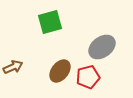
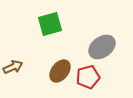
green square: moved 2 px down
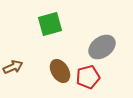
brown ellipse: rotated 70 degrees counterclockwise
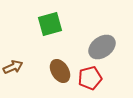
red pentagon: moved 2 px right, 1 px down
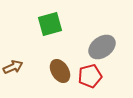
red pentagon: moved 2 px up
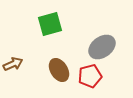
brown arrow: moved 3 px up
brown ellipse: moved 1 px left, 1 px up
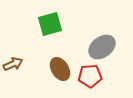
brown ellipse: moved 1 px right, 1 px up
red pentagon: rotated 10 degrees clockwise
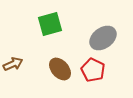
gray ellipse: moved 1 px right, 9 px up
brown ellipse: rotated 10 degrees counterclockwise
red pentagon: moved 3 px right, 6 px up; rotated 30 degrees clockwise
